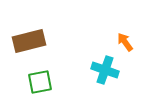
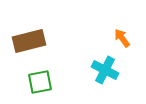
orange arrow: moved 3 px left, 4 px up
cyan cross: rotated 8 degrees clockwise
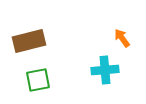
cyan cross: rotated 32 degrees counterclockwise
green square: moved 2 px left, 2 px up
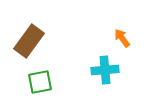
brown rectangle: rotated 40 degrees counterclockwise
green square: moved 2 px right, 2 px down
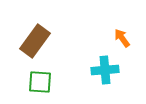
brown rectangle: moved 6 px right
green square: rotated 15 degrees clockwise
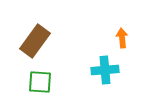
orange arrow: rotated 30 degrees clockwise
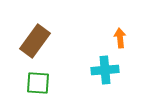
orange arrow: moved 2 px left
green square: moved 2 px left, 1 px down
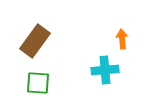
orange arrow: moved 2 px right, 1 px down
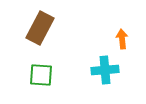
brown rectangle: moved 5 px right, 13 px up; rotated 8 degrees counterclockwise
green square: moved 3 px right, 8 px up
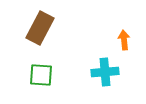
orange arrow: moved 2 px right, 1 px down
cyan cross: moved 2 px down
